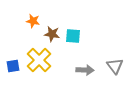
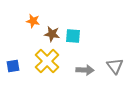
yellow cross: moved 8 px right, 1 px down
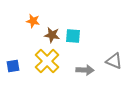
brown star: moved 1 px down
gray triangle: moved 1 px left, 5 px up; rotated 30 degrees counterclockwise
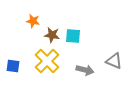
blue square: rotated 16 degrees clockwise
gray arrow: rotated 12 degrees clockwise
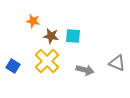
brown star: moved 1 px left, 1 px down
gray triangle: moved 3 px right, 2 px down
blue square: rotated 24 degrees clockwise
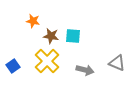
blue square: rotated 24 degrees clockwise
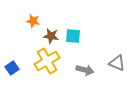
yellow cross: rotated 15 degrees clockwise
blue square: moved 1 px left, 2 px down
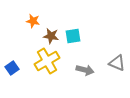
cyan square: rotated 14 degrees counterclockwise
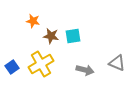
yellow cross: moved 6 px left, 3 px down
blue square: moved 1 px up
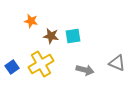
orange star: moved 2 px left
